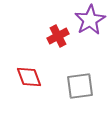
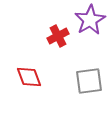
gray square: moved 9 px right, 5 px up
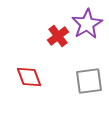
purple star: moved 3 px left, 4 px down
red cross: rotated 10 degrees counterclockwise
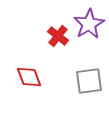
purple star: moved 2 px right
red cross: rotated 15 degrees counterclockwise
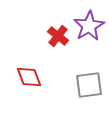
purple star: moved 2 px down
gray square: moved 4 px down
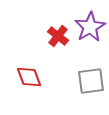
purple star: moved 1 px right, 1 px down
gray square: moved 2 px right, 4 px up
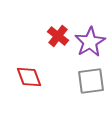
purple star: moved 15 px down
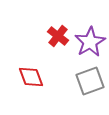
red diamond: moved 2 px right
gray square: moved 1 px left; rotated 12 degrees counterclockwise
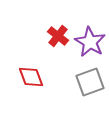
purple star: rotated 12 degrees counterclockwise
gray square: moved 1 px down
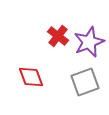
purple star: moved 1 px left; rotated 20 degrees clockwise
gray square: moved 5 px left
